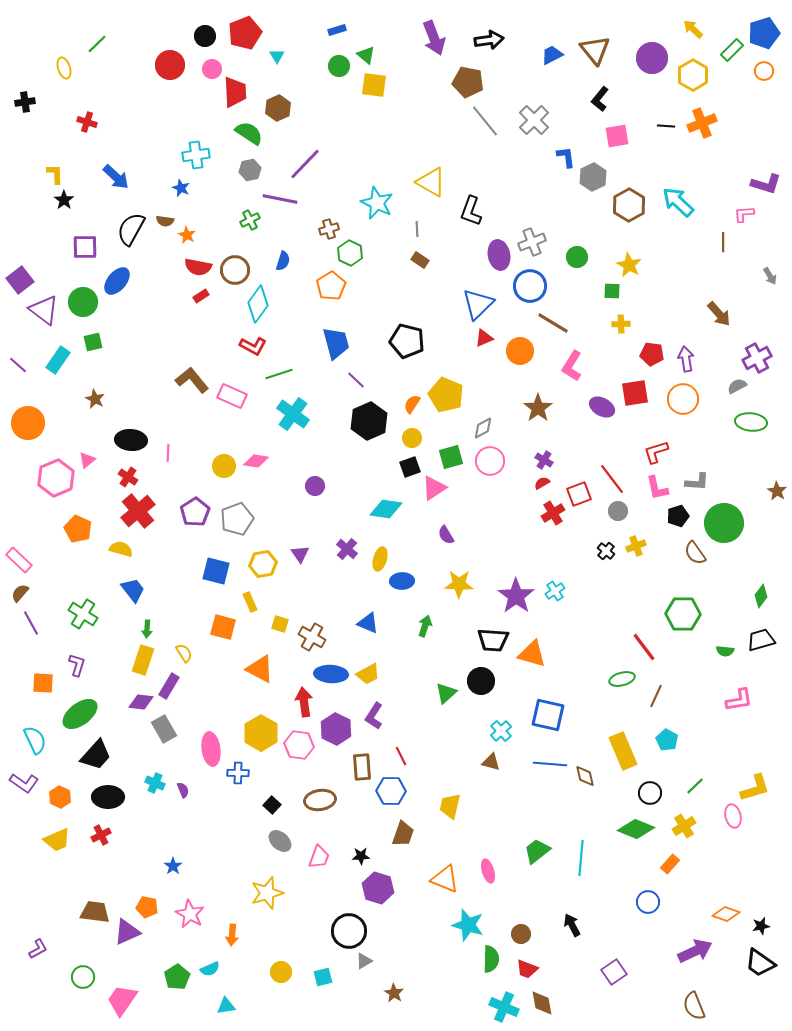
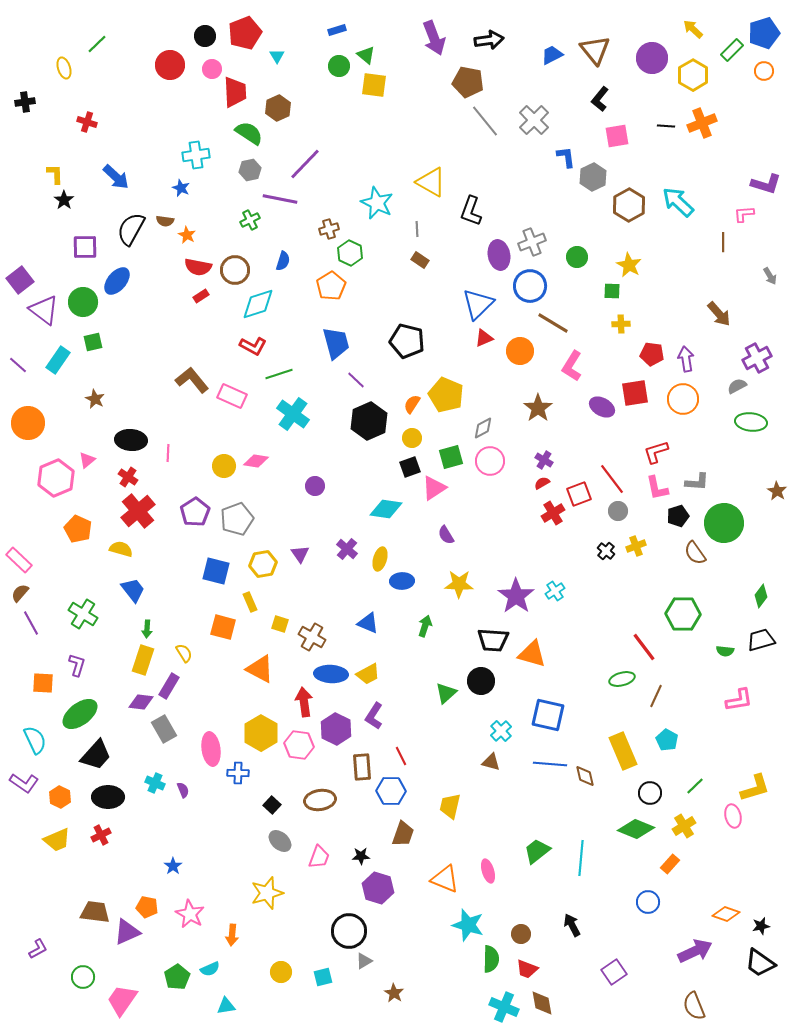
cyan diamond at (258, 304): rotated 36 degrees clockwise
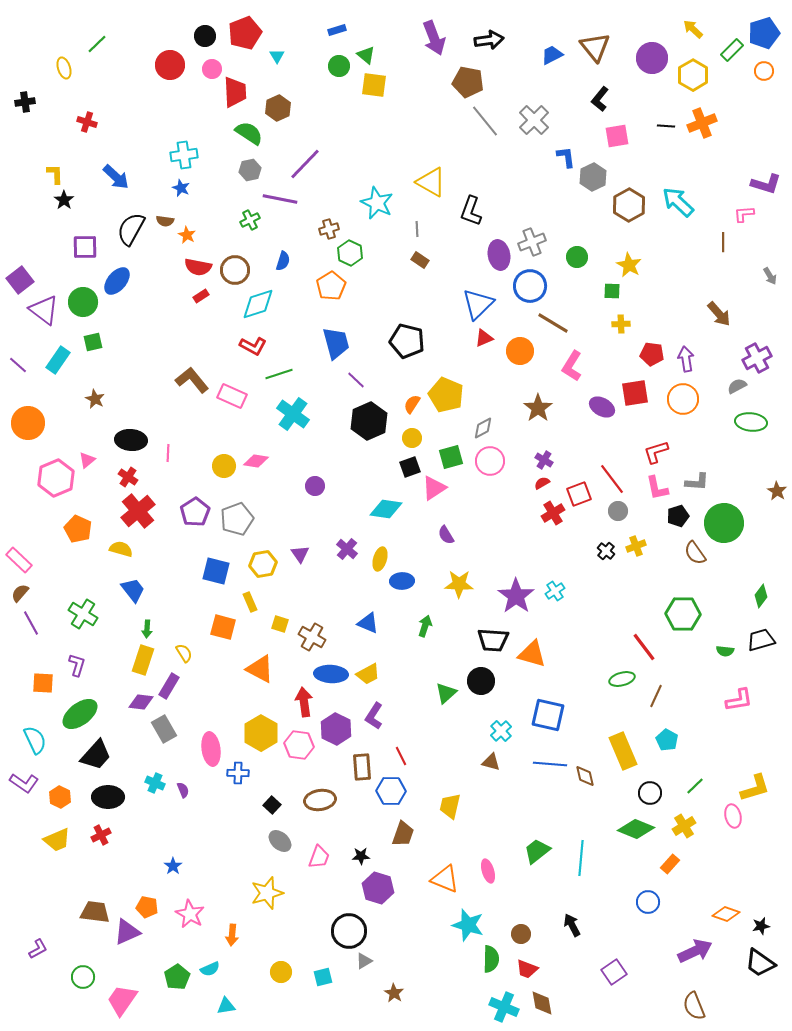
brown triangle at (595, 50): moved 3 px up
cyan cross at (196, 155): moved 12 px left
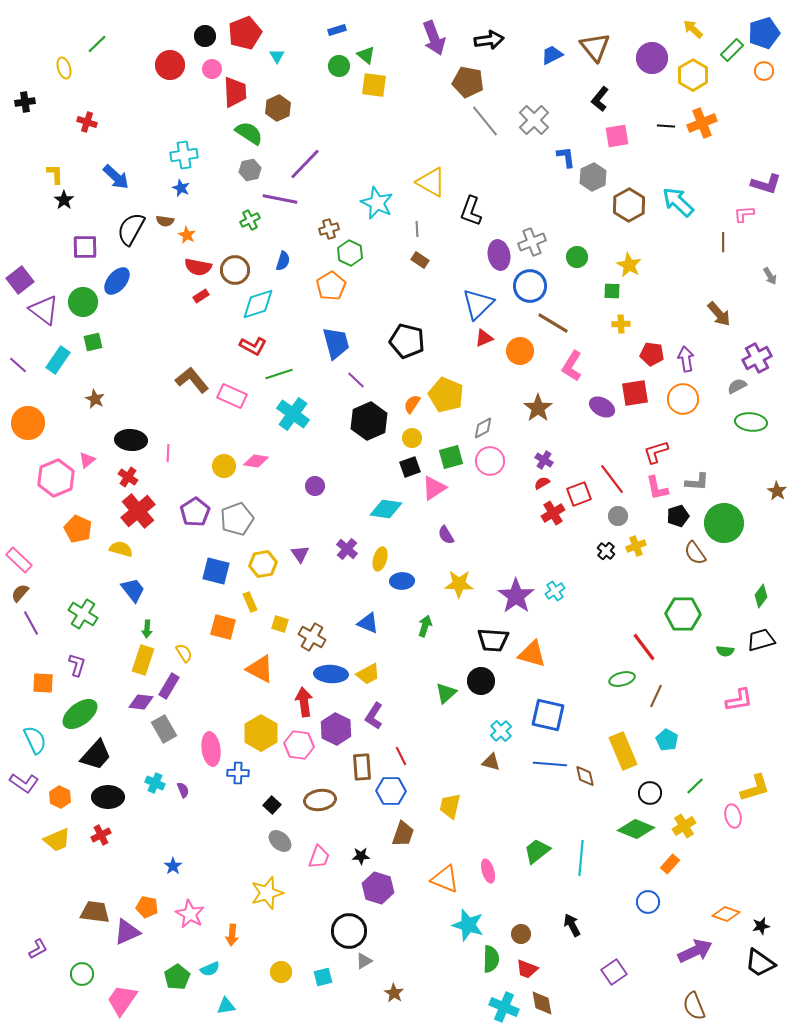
gray circle at (618, 511): moved 5 px down
green circle at (83, 977): moved 1 px left, 3 px up
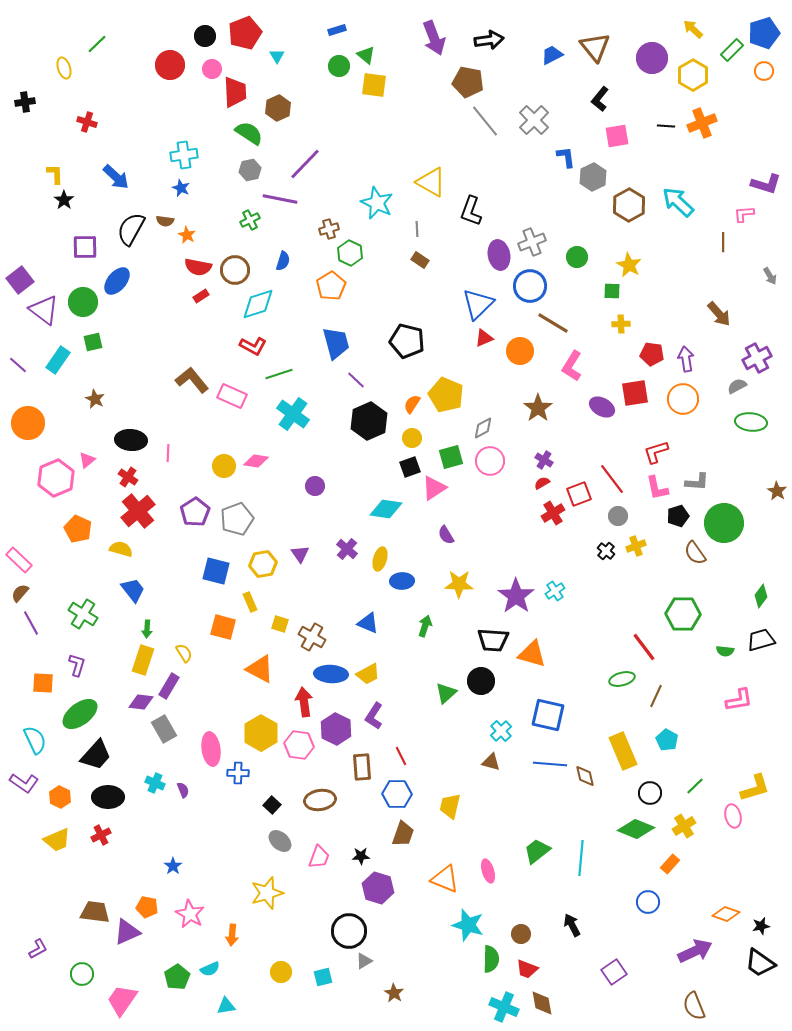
blue hexagon at (391, 791): moved 6 px right, 3 px down
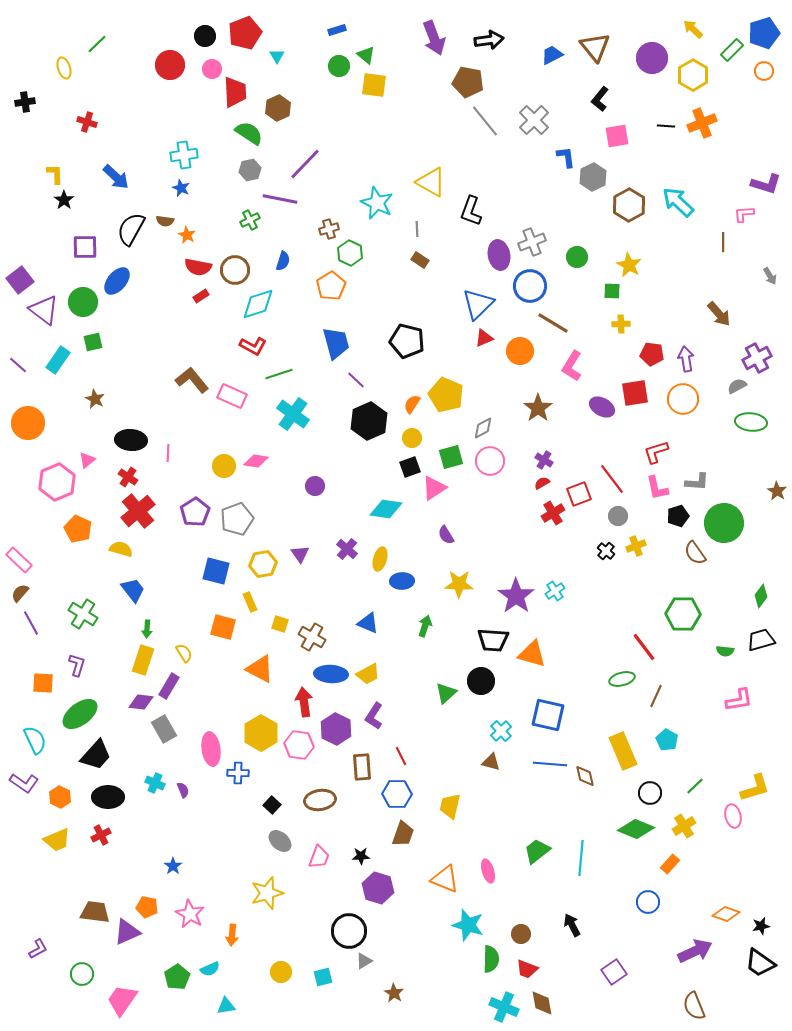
pink hexagon at (56, 478): moved 1 px right, 4 px down
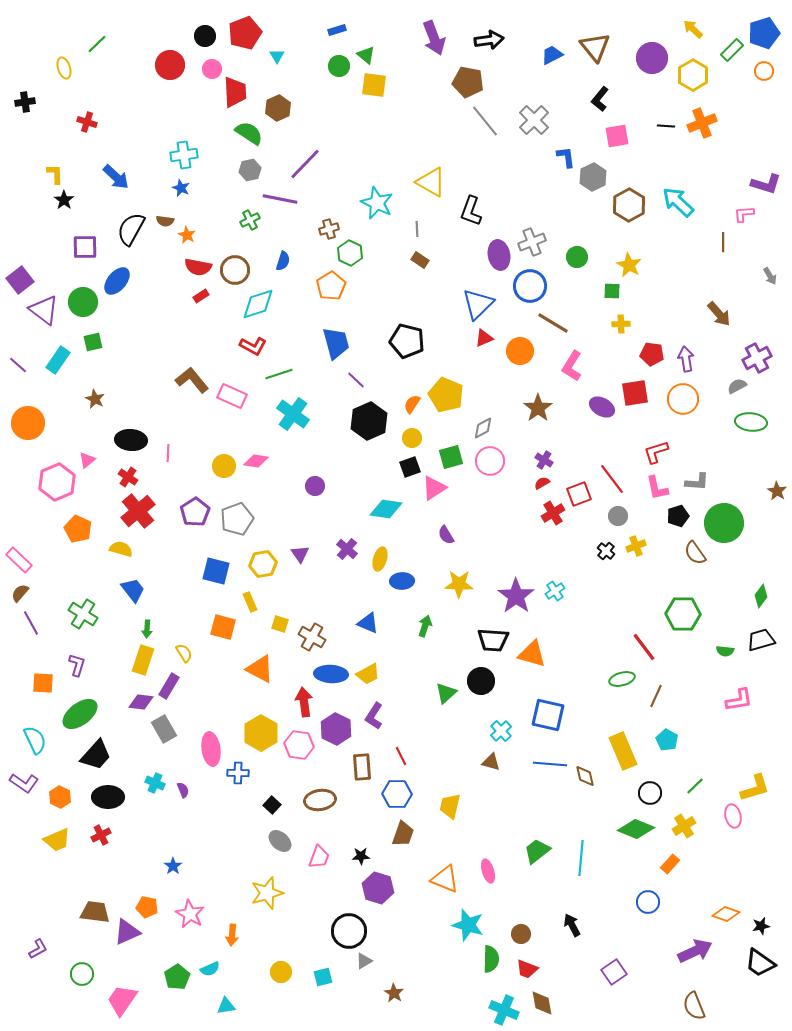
cyan cross at (504, 1007): moved 3 px down
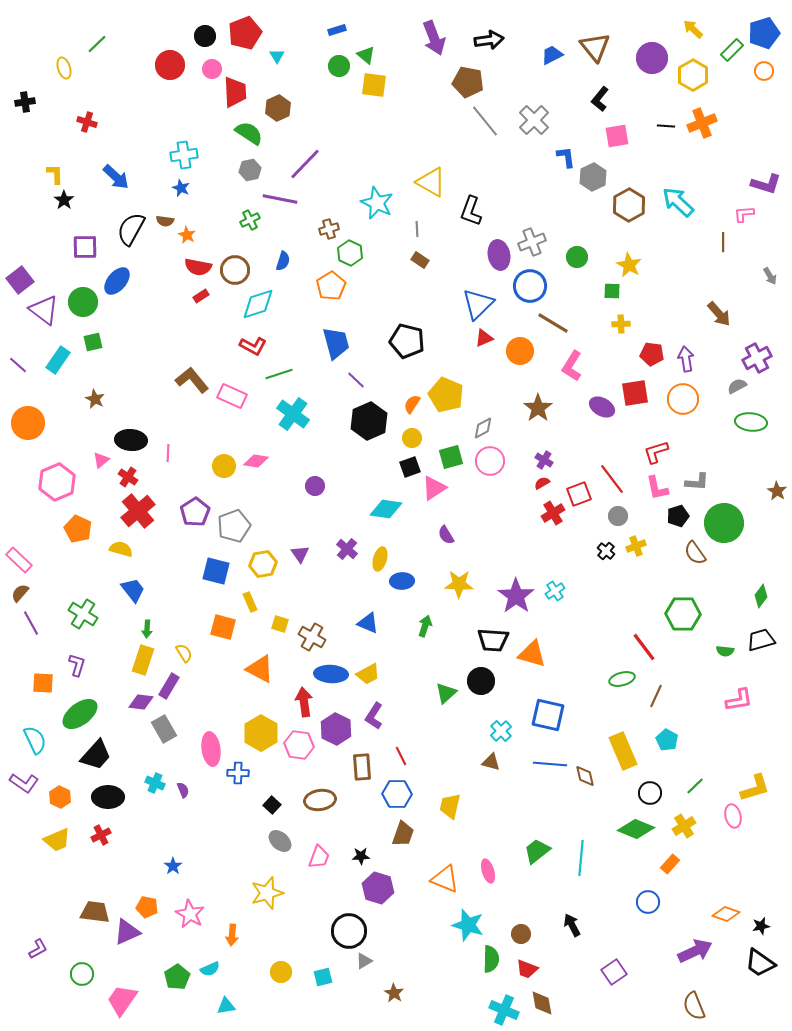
pink triangle at (87, 460): moved 14 px right
gray pentagon at (237, 519): moved 3 px left, 7 px down
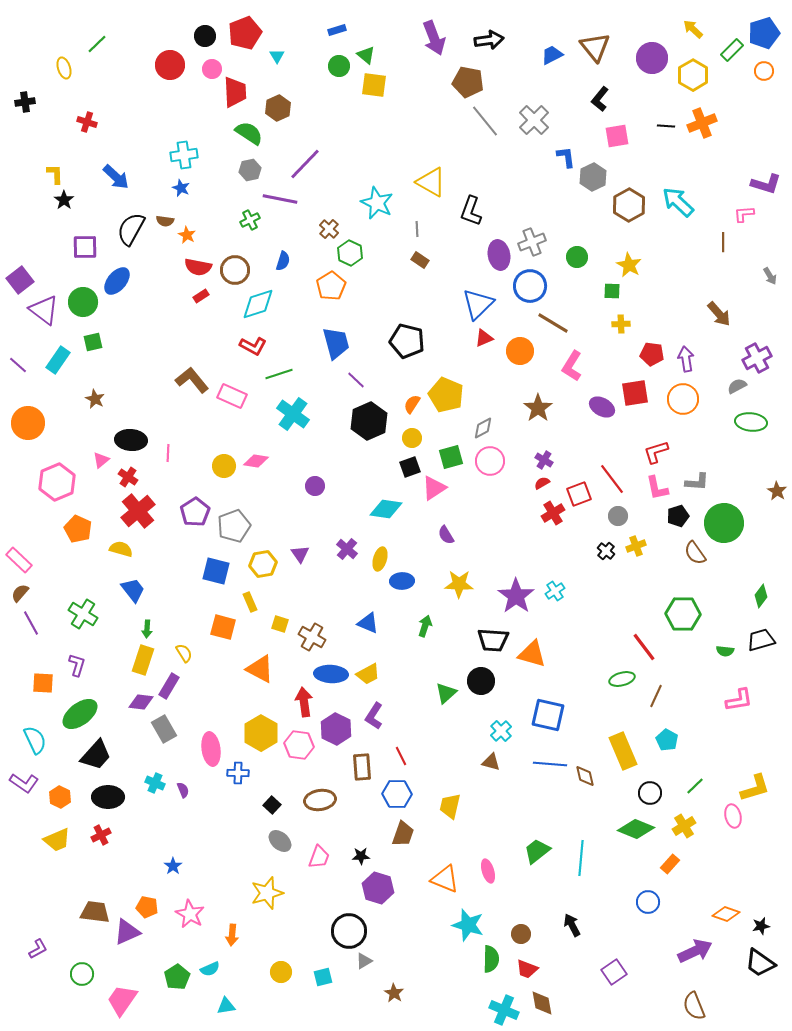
brown cross at (329, 229): rotated 30 degrees counterclockwise
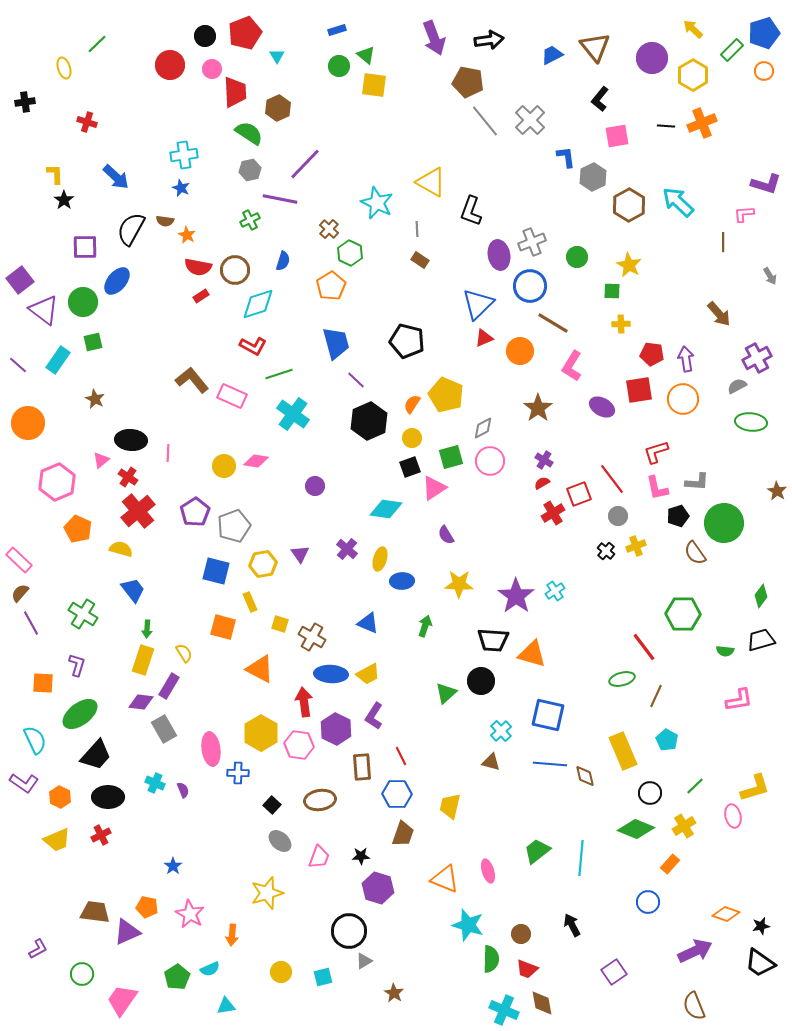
gray cross at (534, 120): moved 4 px left
red square at (635, 393): moved 4 px right, 3 px up
